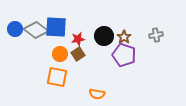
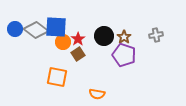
red star: rotated 24 degrees counterclockwise
orange circle: moved 3 px right, 12 px up
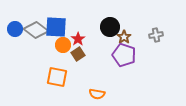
black circle: moved 6 px right, 9 px up
orange circle: moved 3 px down
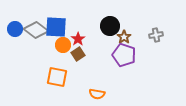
black circle: moved 1 px up
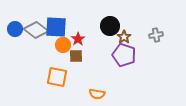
brown square: moved 2 px left, 2 px down; rotated 32 degrees clockwise
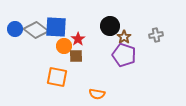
orange circle: moved 1 px right, 1 px down
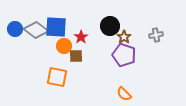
red star: moved 3 px right, 2 px up
orange semicircle: moved 27 px right; rotated 35 degrees clockwise
